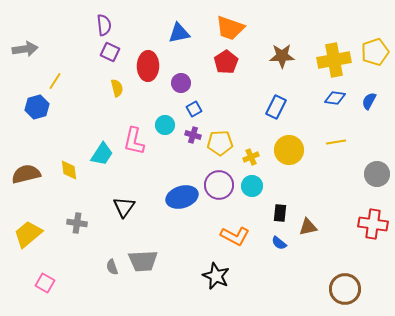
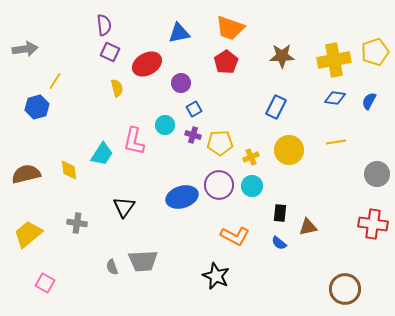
red ellipse at (148, 66): moved 1 px left, 2 px up; rotated 60 degrees clockwise
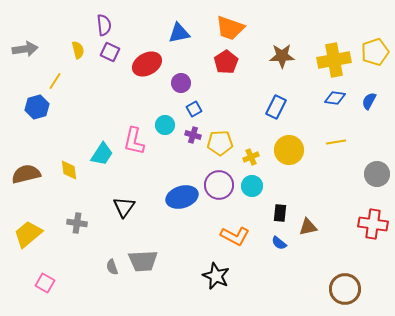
yellow semicircle at (117, 88): moved 39 px left, 38 px up
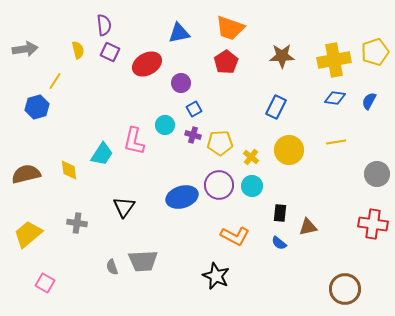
yellow cross at (251, 157): rotated 28 degrees counterclockwise
